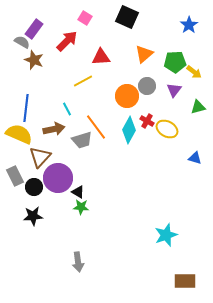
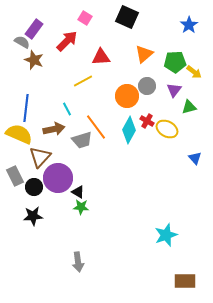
green triangle: moved 9 px left
blue triangle: rotated 32 degrees clockwise
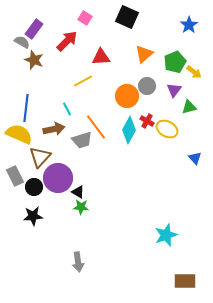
green pentagon: rotated 20 degrees counterclockwise
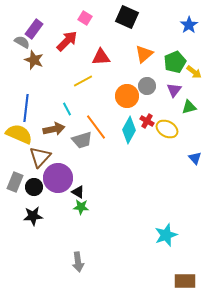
gray rectangle: moved 6 px down; rotated 48 degrees clockwise
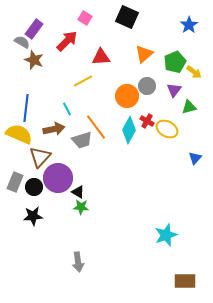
blue triangle: rotated 24 degrees clockwise
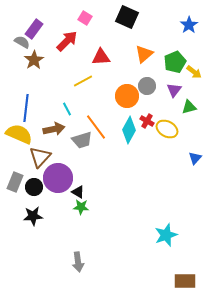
brown star: rotated 18 degrees clockwise
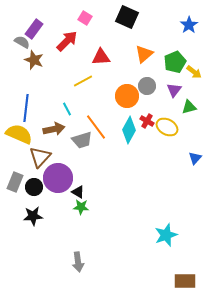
brown star: rotated 18 degrees counterclockwise
yellow ellipse: moved 2 px up
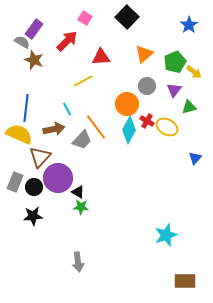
black square: rotated 20 degrees clockwise
orange circle: moved 8 px down
gray trapezoid: rotated 30 degrees counterclockwise
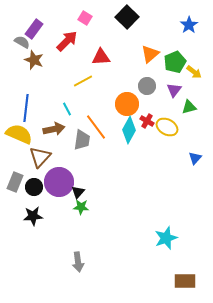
orange triangle: moved 6 px right
gray trapezoid: rotated 35 degrees counterclockwise
purple circle: moved 1 px right, 4 px down
black triangle: rotated 40 degrees clockwise
cyan star: moved 3 px down
